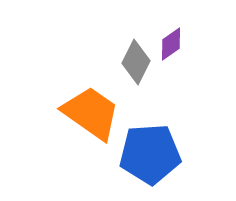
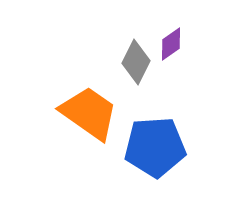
orange trapezoid: moved 2 px left
blue pentagon: moved 5 px right, 7 px up
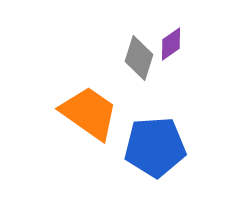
gray diamond: moved 3 px right, 4 px up; rotated 9 degrees counterclockwise
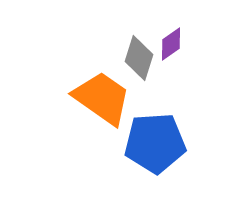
orange trapezoid: moved 13 px right, 15 px up
blue pentagon: moved 4 px up
